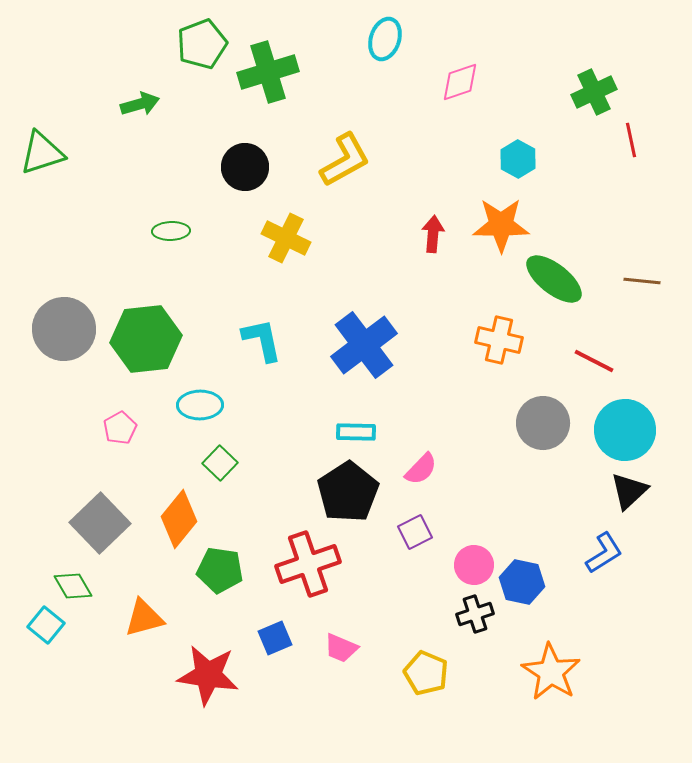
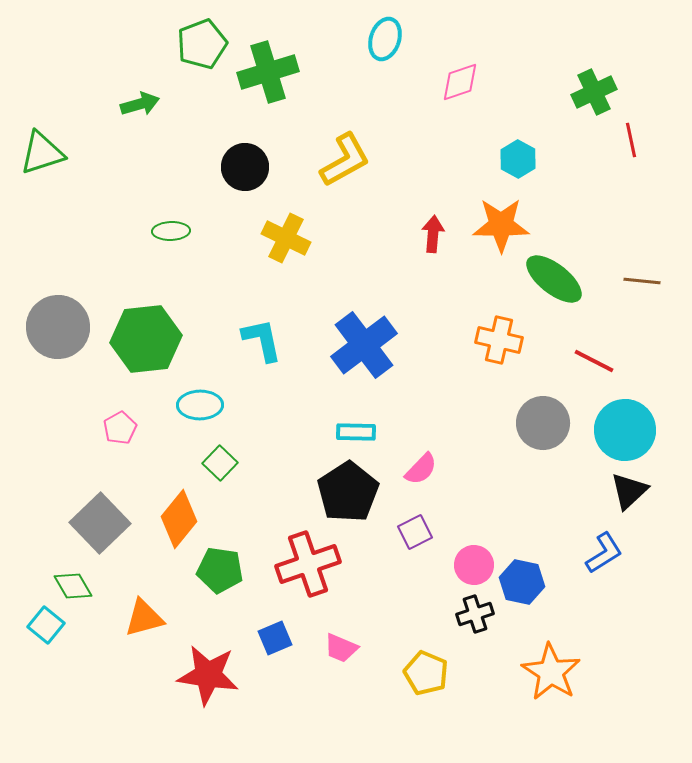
gray circle at (64, 329): moved 6 px left, 2 px up
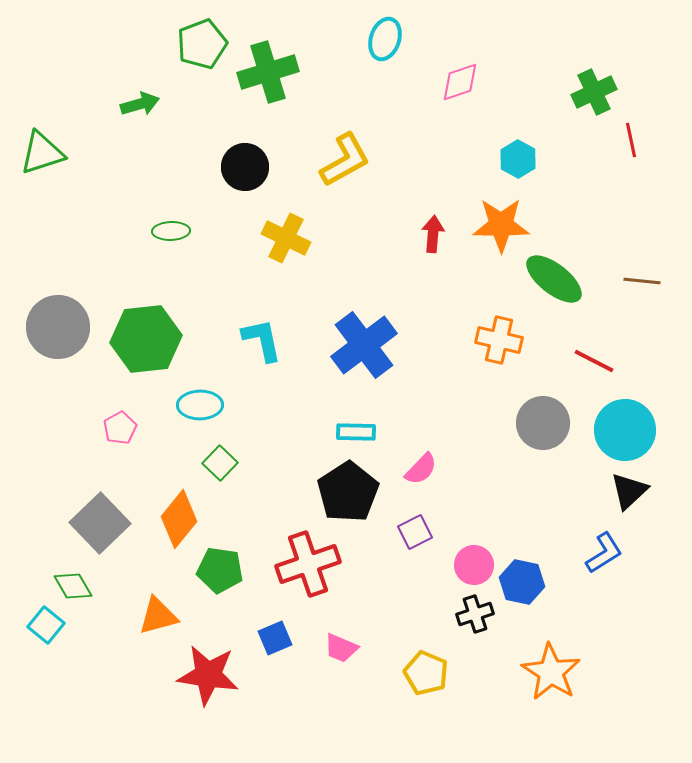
orange triangle at (144, 618): moved 14 px right, 2 px up
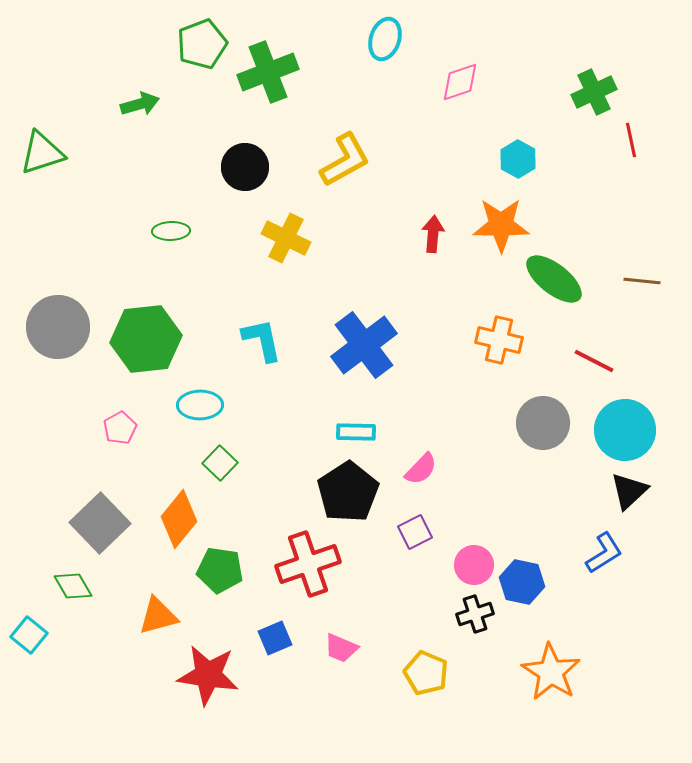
green cross at (268, 72): rotated 4 degrees counterclockwise
cyan square at (46, 625): moved 17 px left, 10 px down
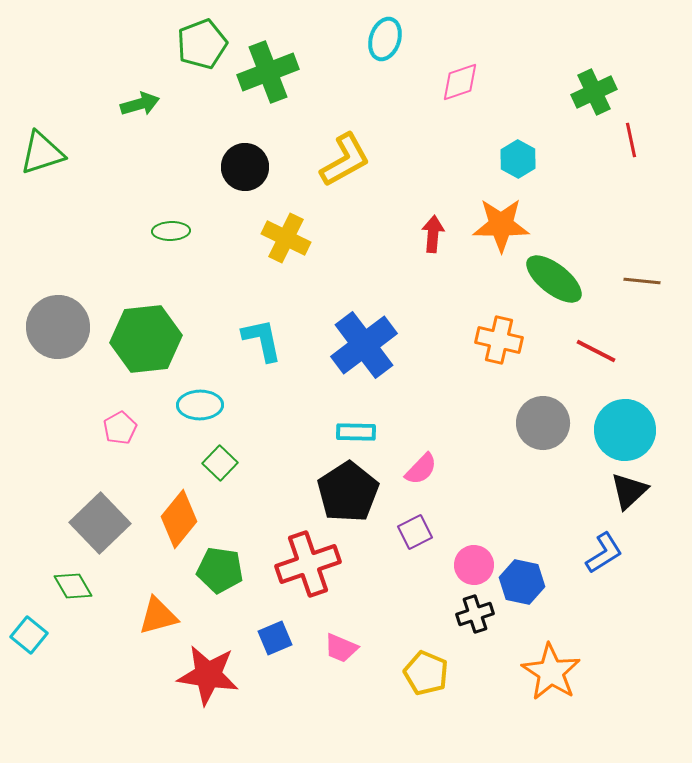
red line at (594, 361): moved 2 px right, 10 px up
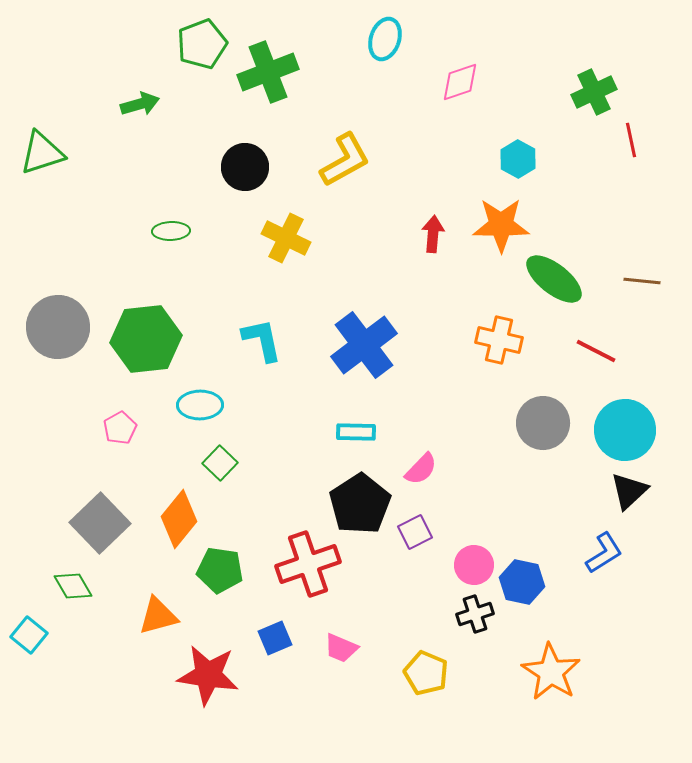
black pentagon at (348, 492): moved 12 px right, 12 px down
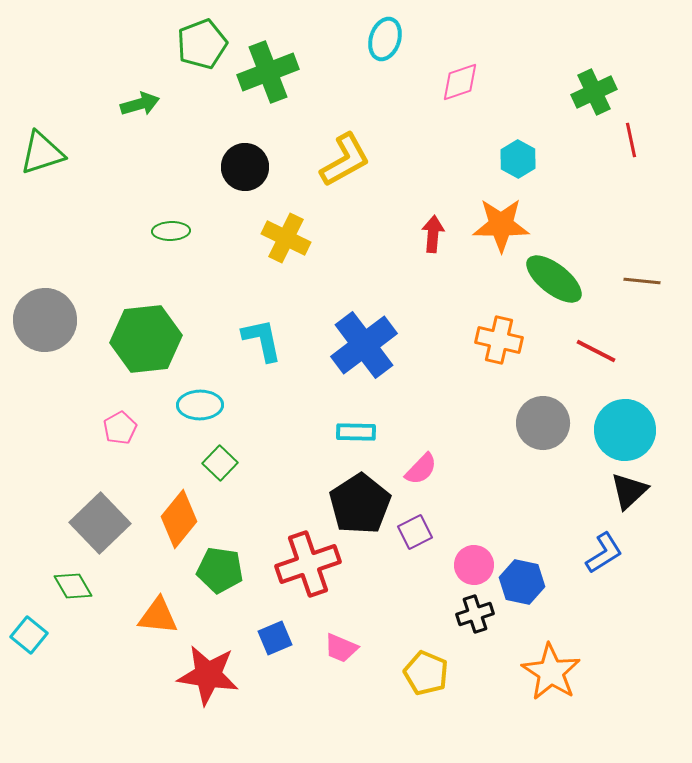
gray circle at (58, 327): moved 13 px left, 7 px up
orange triangle at (158, 616): rotated 21 degrees clockwise
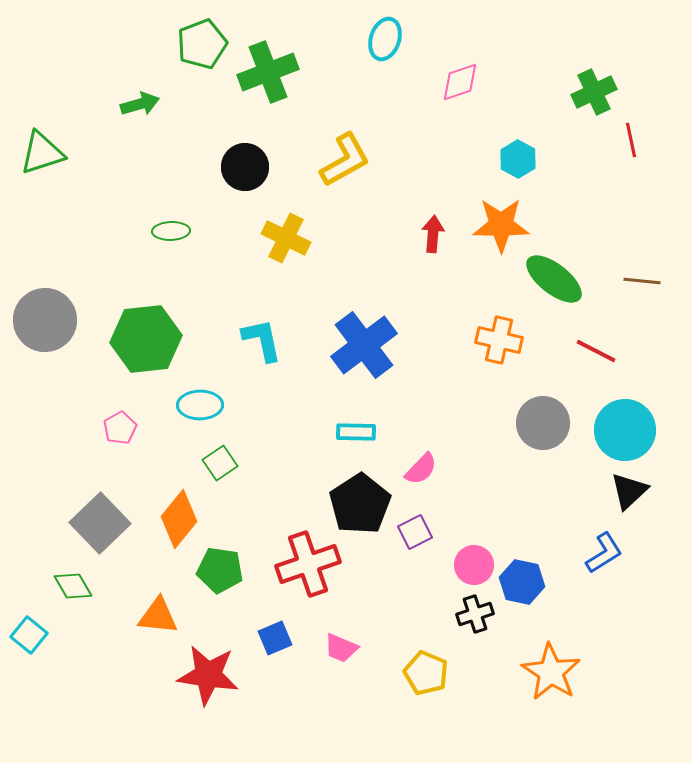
green square at (220, 463): rotated 12 degrees clockwise
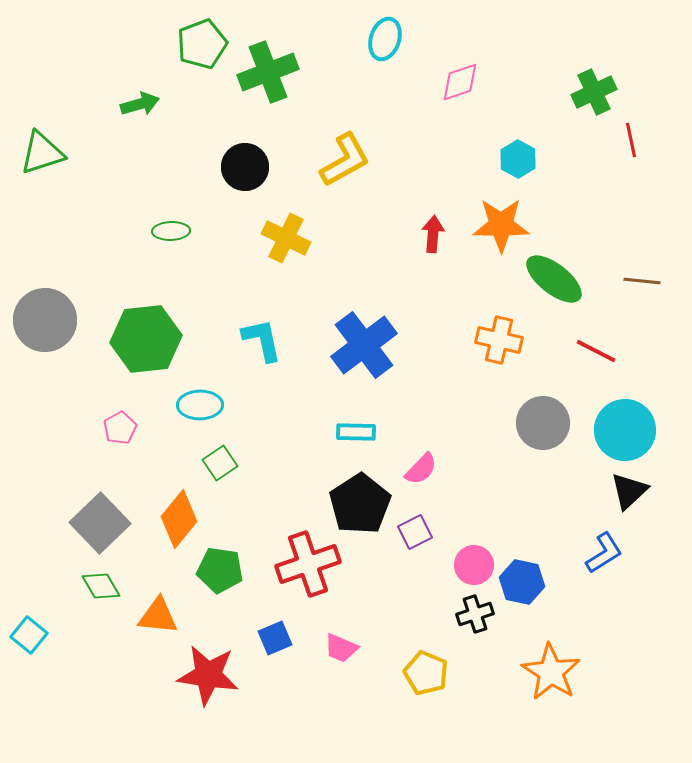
green diamond at (73, 586): moved 28 px right
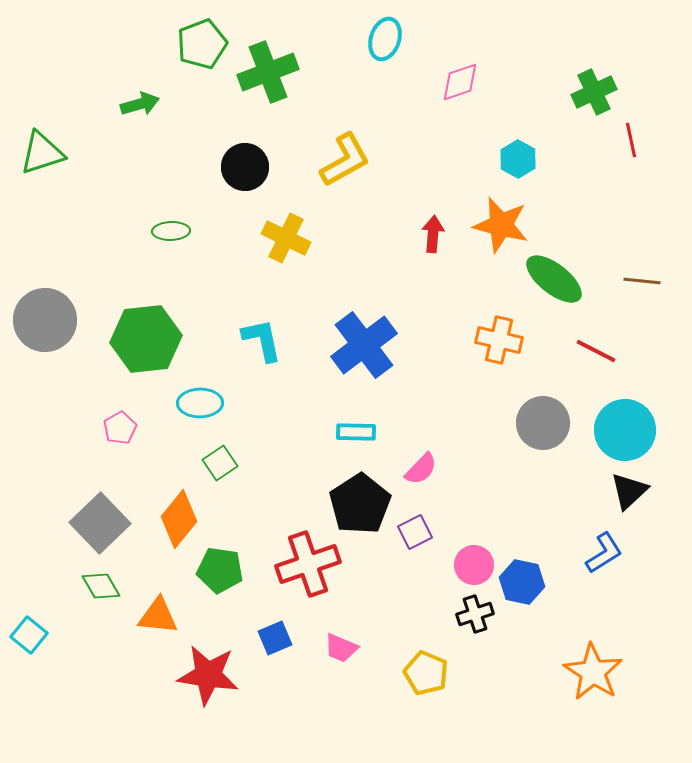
orange star at (501, 225): rotated 14 degrees clockwise
cyan ellipse at (200, 405): moved 2 px up
orange star at (551, 672): moved 42 px right
